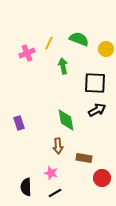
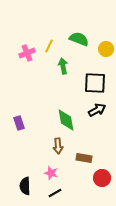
yellow line: moved 3 px down
black semicircle: moved 1 px left, 1 px up
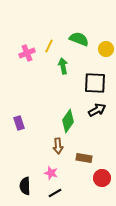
green diamond: moved 2 px right, 1 px down; rotated 45 degrees clockwise
